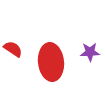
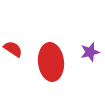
purple star: rotated 12 degrees counterclockwise
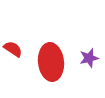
purple star: moved 1 px left, 6 px down
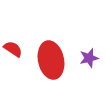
red ellipse: moved 2 px up; rotated 6 degrees counterclockwise
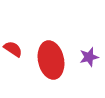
purple star: moved 1 px up
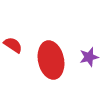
red semicircle: moved 4 px up
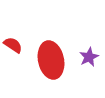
purple star: rotated 12 degrees counterclockwise
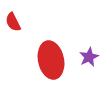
red semicircle: moved 23 px up; rotated 150 degrees counterclockwise
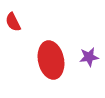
purple star: rotated 18 degrees clockwise
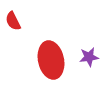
red semicircle: moved 1 px up
